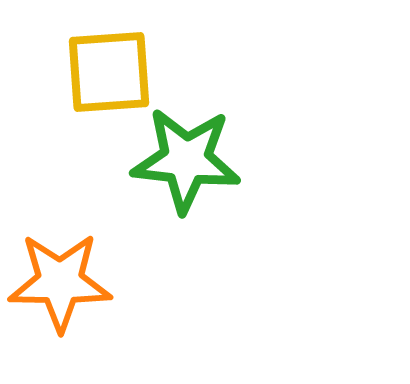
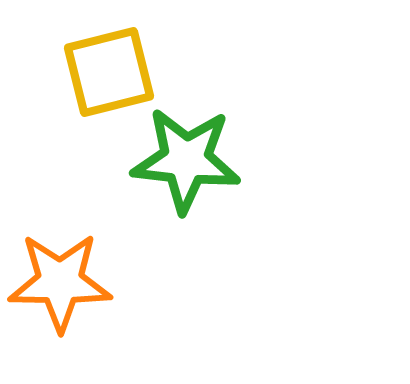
yellow square: rotated 10 degrees counterclockwise
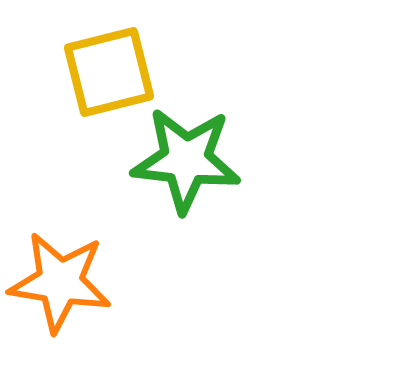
orange star: rotated 8 degrees clockwise
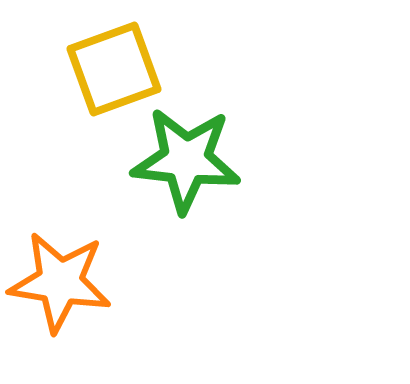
yellow square: moved 5 px right, 3 px up; rotated 6 degrees counterclockwise
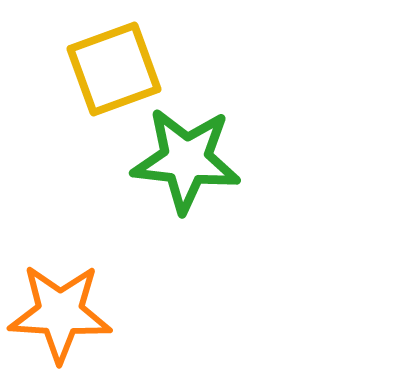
orange star: moved 31 px down; rotated 6 degrees counterclockwise
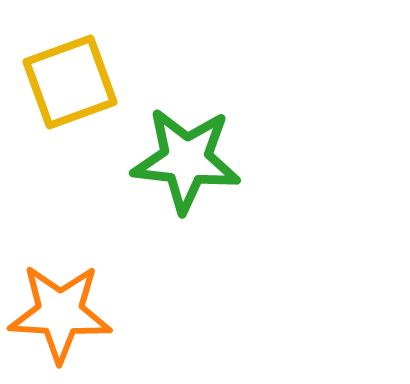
yellow square: moved 44 px left, 13 px down
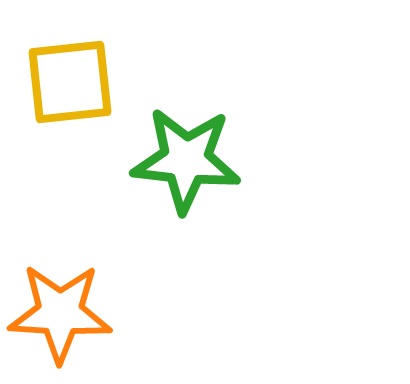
yellow square: rotated 14 degrees clockwise
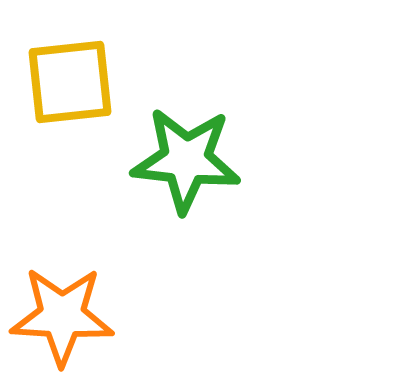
orange star: moved 2 px right, 3 px down
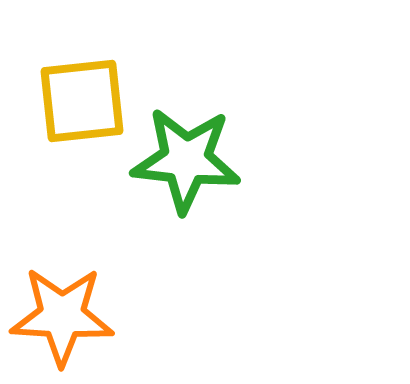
yellow square: moved 12 px right, 19 px down
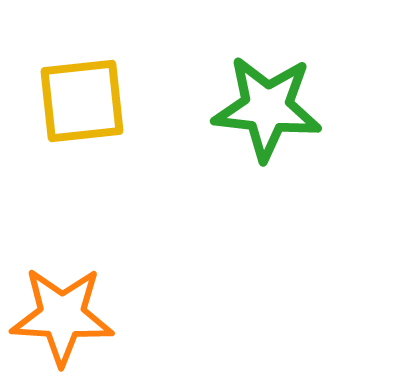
green star: moved 81 px right, 52 px up
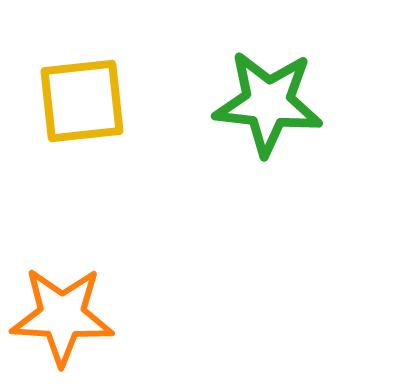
green star: moved 1 px right, 5 px up
